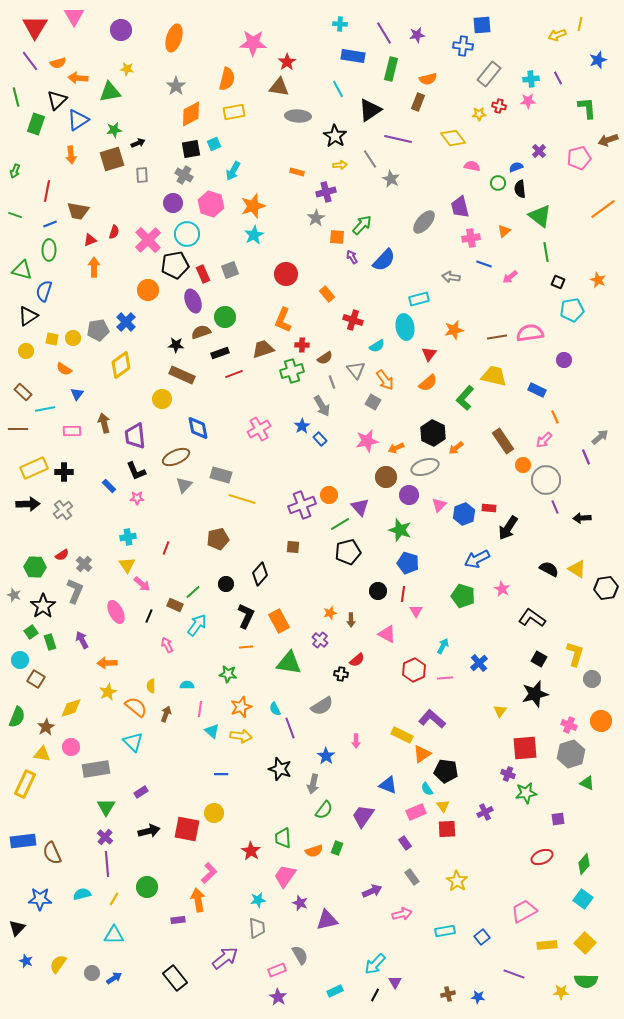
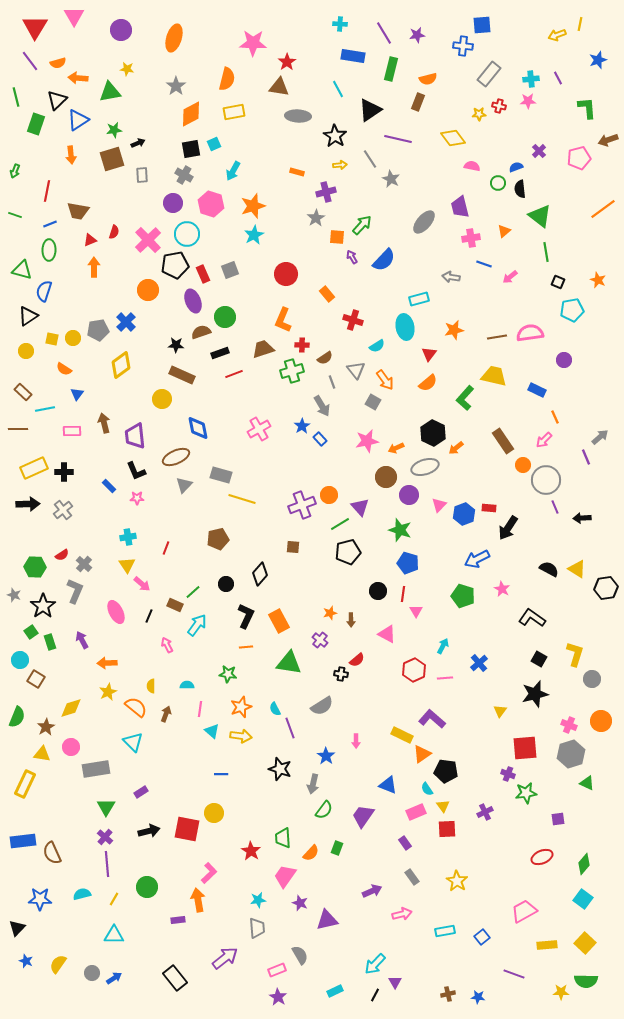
orange semicircle at (314, 851): moved 3 px left, 2 px down; rotated 30 degrees counterclockwise
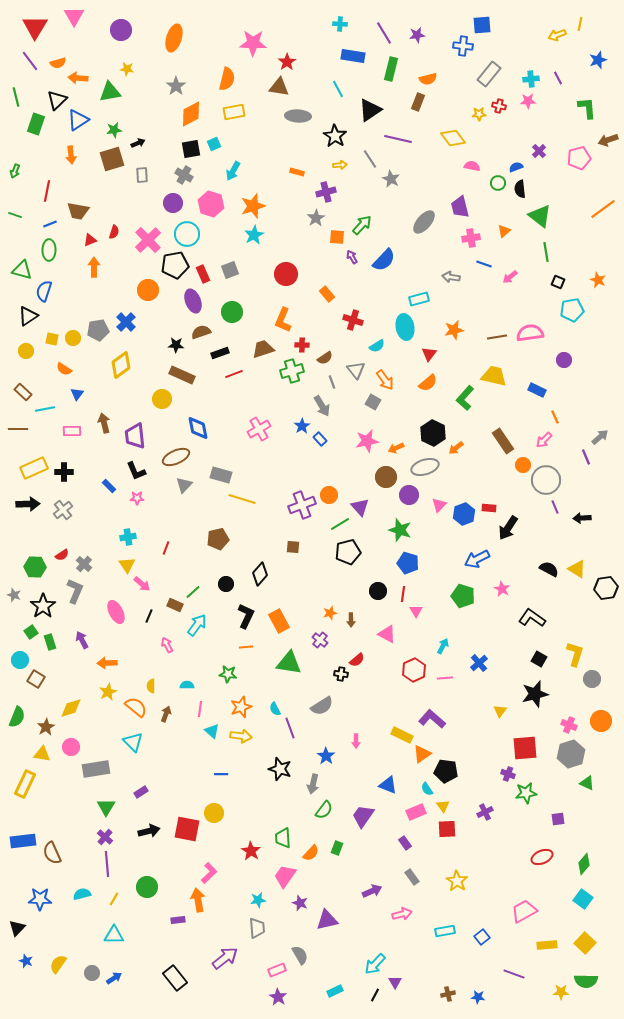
green circle at (225, 317): moved 7 px right, 5 px up
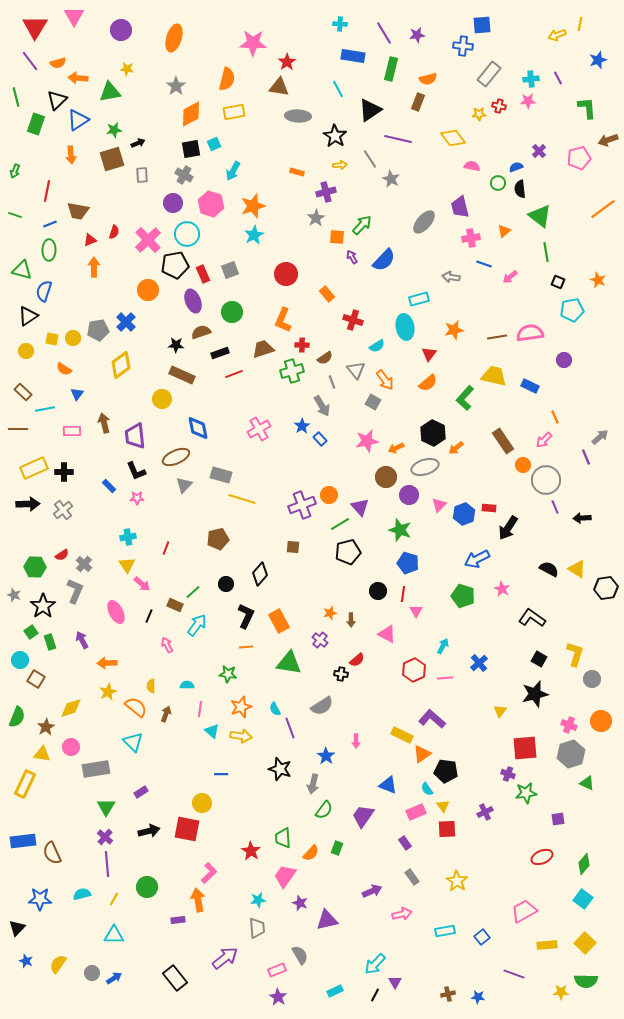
blue rectangle at (537, 390): moved 7 px left, 4 px up
yellow circle at (214, 813): moved 12 px left, 10 px up
